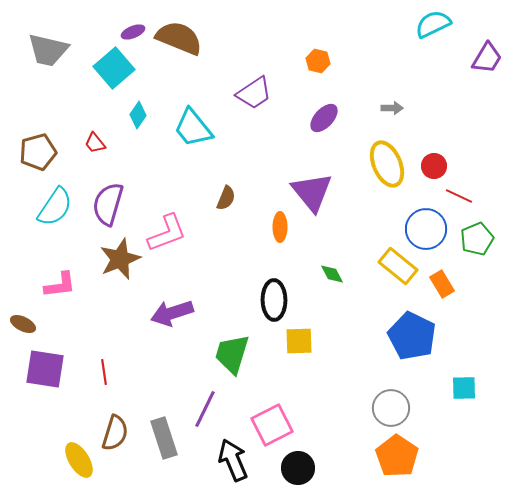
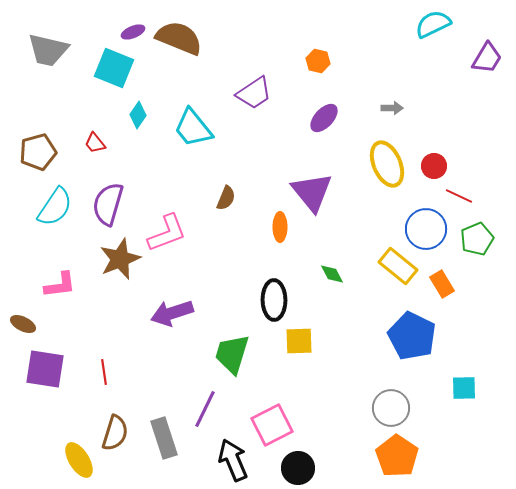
cyan square at (114, 68): rotated 27 degrees counterclockwise
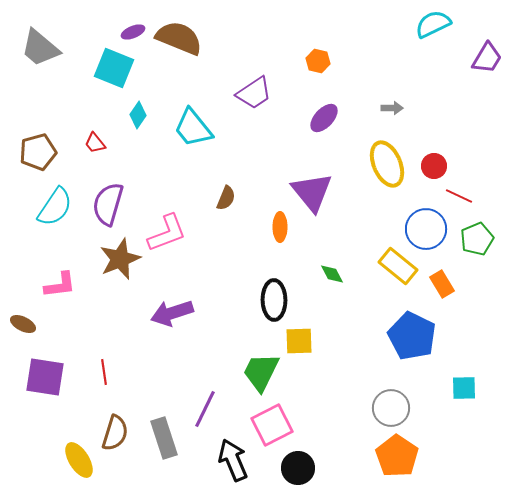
gray trapezoid at (48, 50): moved 8 px left, 2 px up; rotated 27 degrees clockwise
green trapezoid at (232, 354): moved 29 px right, 18 px down; rotated 9 degrees clockwise
purple square at (45, 369): moved 8 px down
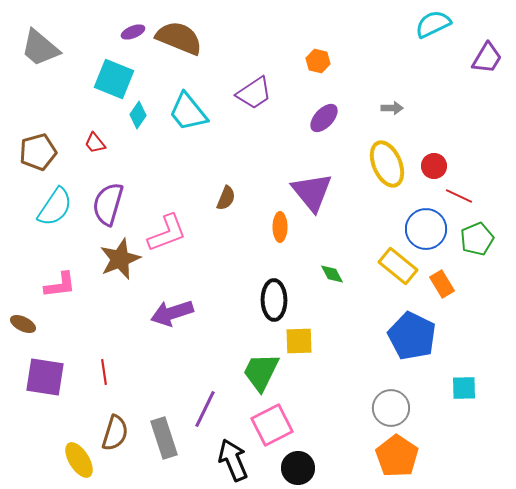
cyan square at (114, 68): moved 11 px down
cyan trapezoid at (193, 128): moved 5 px left, 16 px up
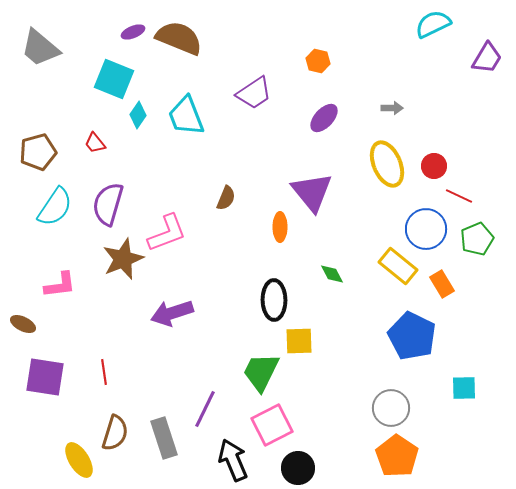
cyan trapezoid at (188, 112): moved 2 px left, 4 px down; rotated 18 degrees clockwise
brown star at (120, 259): moved 3 px right
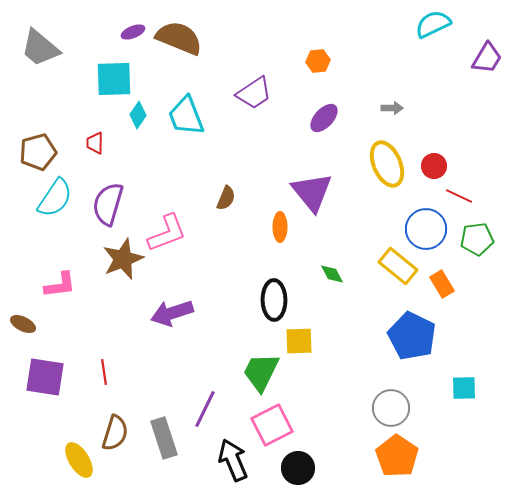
orange hexagon at (318, 61): rotated 20 degrees counterclockwise
cyan square at (114, 79): rotated 24 degrees counterclockwise
red trapezoid at (95, 143): rotated 40 degrees clockwise
cyan semicircle at (55, 207): moved 9 px up
green pentagon at (477, 239): rotated 16 degrees clockwise
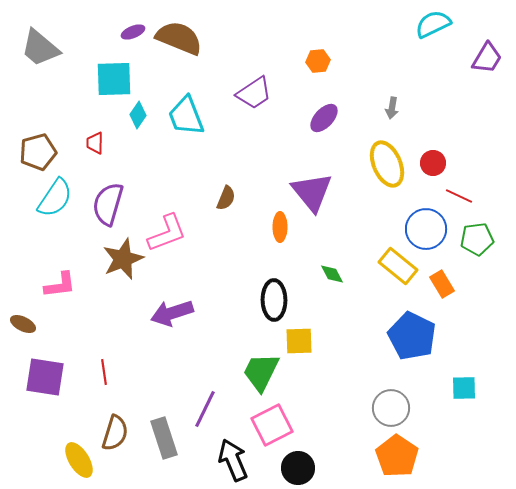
gray arrow at (392, 108): rotated 100 degrees clockwise
red circle at (434, 166): moved 1 px left, 3 px up
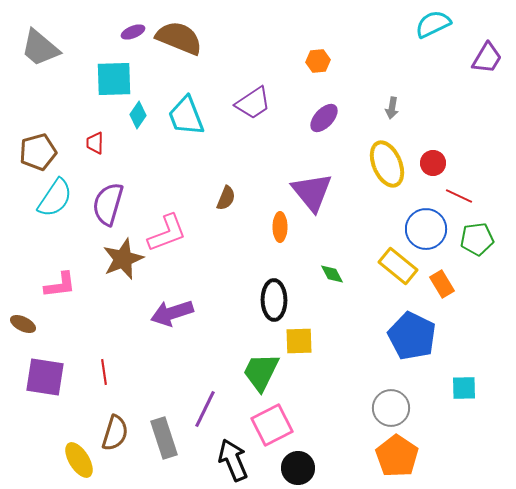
purple trapezoid at (254, 93): moved 1 px left, 10 px down
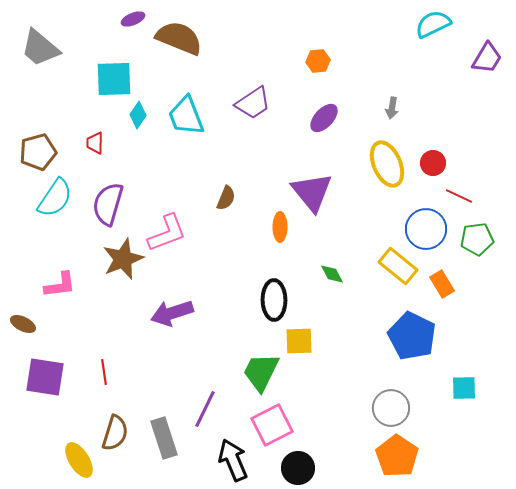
purple ellipse at (133, 32): moved 13 px up
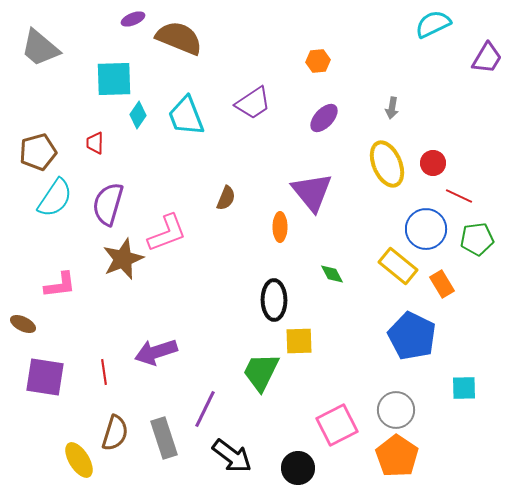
purple arrow at (172, 313): moved 16 px left, 39 px down
gray circle at (391, 408): moved 5 px right, 2 px down
pink square at (272, 425): moved 65 px right
black arrow at (233, 460): moved 1 px left, 4 px up; rotated 150 degrees clockwise
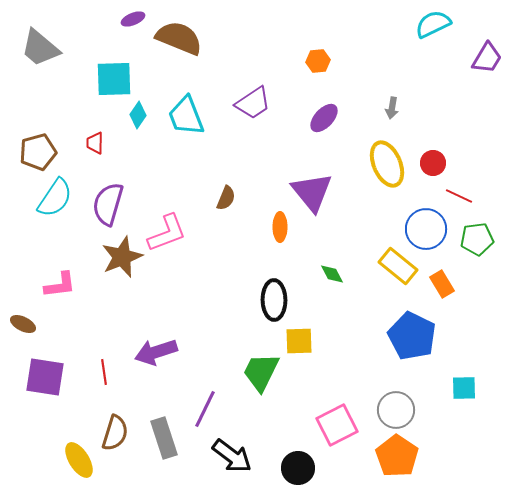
brown star at (123, 259): moved 1 px left, 2 px up
